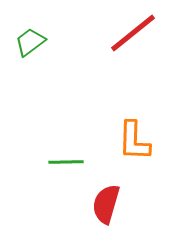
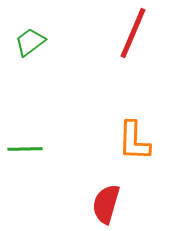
red line: rotated 28 degrees counterclockwise
green line: moved 41 px left, 13 px up
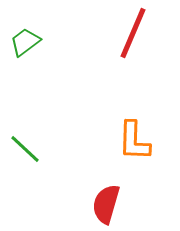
green trapezoid: moved 5 px left
green line: rotated 44 degrees clockwise
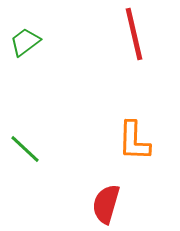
red line: moved 1 px right, 1 px down; rotated 36 degrees counterclockwise
